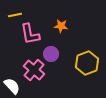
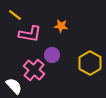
yellow line: rotated 48 degrees clockwise
pink L-shape: rotated 70 degrees counterclockwise
purple circle: moved 1 px right, 1 px down
yellow hexagon: moved 3 px right; rotated 10 degrees counterclockwise
white semicircle: moved 2 px right
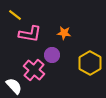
orange star: moved 3 px right, 7 px down
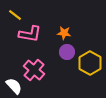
purple circle: moved 15 px right, 3 px up
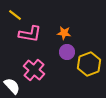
yellow hexagon: moved 1 px left, 1 px down; rotated 10 degrees clockwise
white semicircle: moved 2 px left
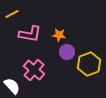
yellow line: moved 3 px left, 1 px up; rotated 64 degrees counterclockwise
orange star: moved 5 px left, 2 px down
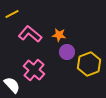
pink L-shape: rotated 150 degrees counterclockwise
white semicircle: moved 1 px up
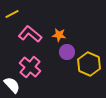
yellow hexagon: rotated 15 degrees counterclockwise
pink cross: moved 4 px left, 3 px up
